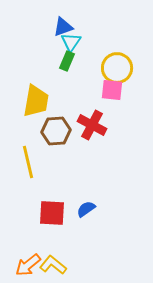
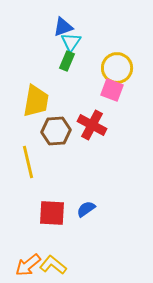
pink square: rotated 15 degrees clockwise
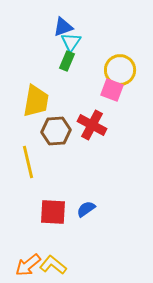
yellow circle: moved 3 px right, 2 px down
red square: moved 1 px right, 1 px up
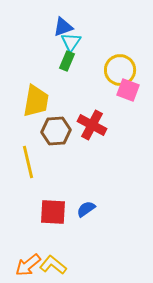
pink square: moved 16 px right
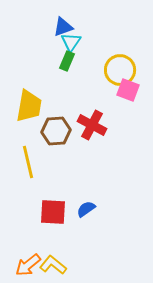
yellow trapezoid: moved 7 px left, 5 px down
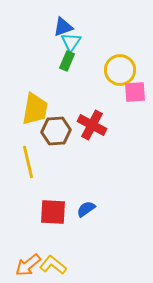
pink square: moved 7 px right, 2 px down; rotated 25 degrees counterclockwise
yellow trapezoid: moved 6 px right, 3 px down
